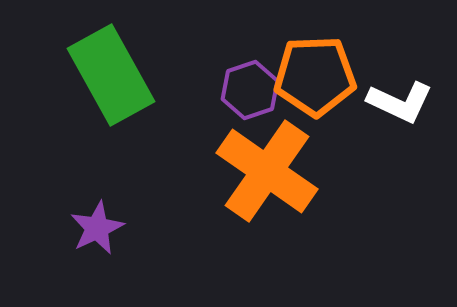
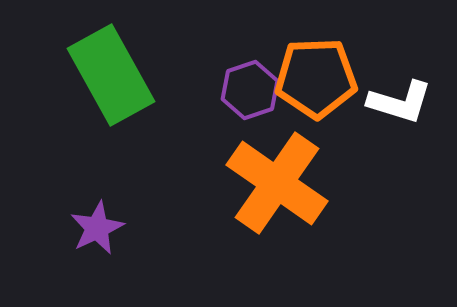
orange pentagon: moved 1 px right, 2 px down
white L-shape: rotated 8 degrees counterclockwise
orange cross: moved 10 px right, 12 px down
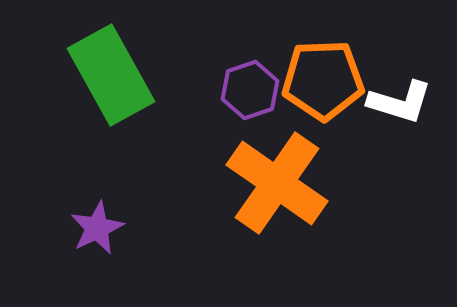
orange pentagon: moved 7 px right, 2 px down
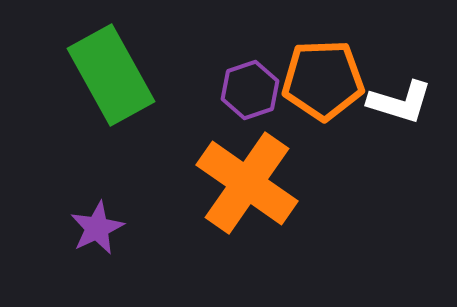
orange cross: moved 30 px left
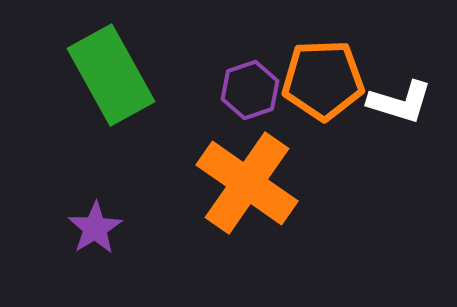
purple star: moved 2 px left; rotated 6 degrees counterclockwise
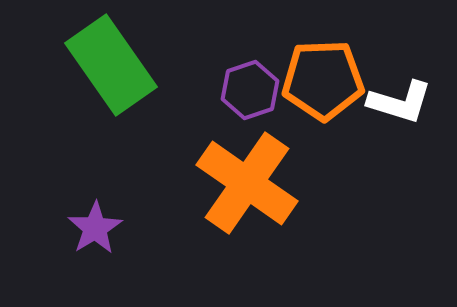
green rectangle: moved 10 px up; rotated 6 degrees counterclockwise
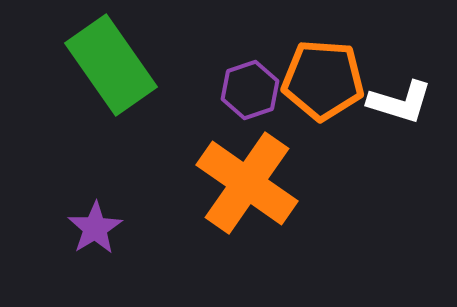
orange pentagon: rotated 6 degrees clockwise
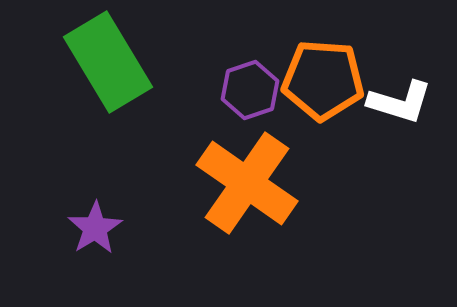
green rectangle: moved 3 px left, 3 px up; rotated 4 degrees clockwise
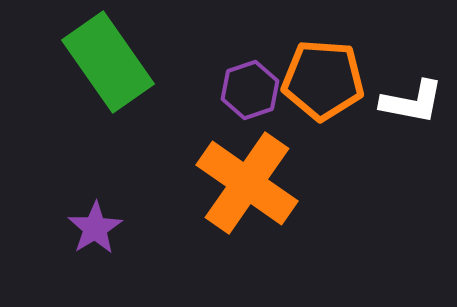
green rectangle: rotated 4 degrees counterclockwise
white L-shape: moved 12 px right; rotated 6 degrees counterclockwise
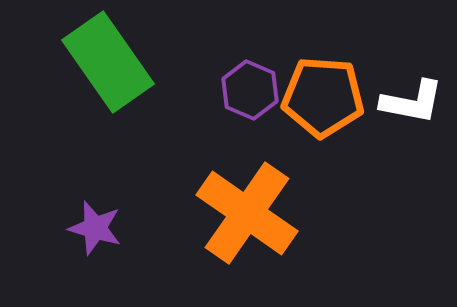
orange pentagon: moved 17 px down
purple hexagon: rotated 18 degrees counterclockwise
orange cross: moved 30 px down
purple star: rotated 24 degrees counterclockwise
